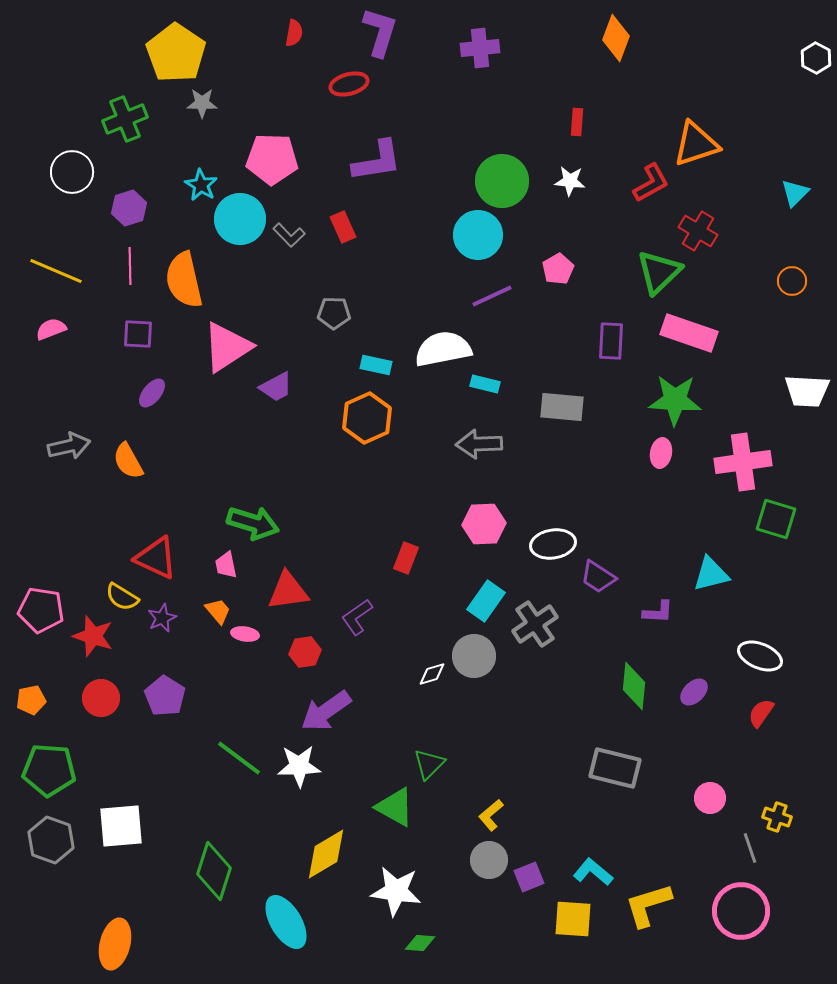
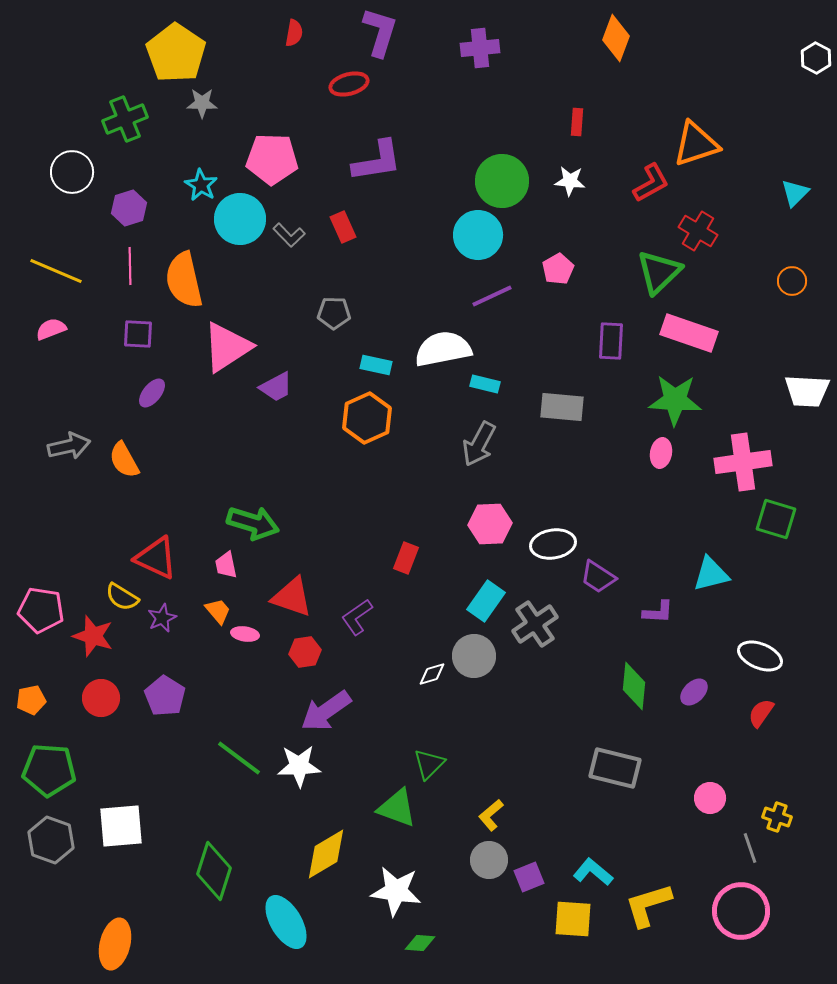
gray arrow at (479, 444): rotated 60 degrees counterclockwise
orange semicircle at (128, 461): moved 4 px left, 1 px up
pink hexagon at (484, 524): moved 6 px right
red triangle at (288, 591): moved 4 px right, 6 px down; rotated 27 degrees clockwise
green triangle at (395, 807): moved 2 px right, 1 px down; rotated 9 degrees counterclockwise
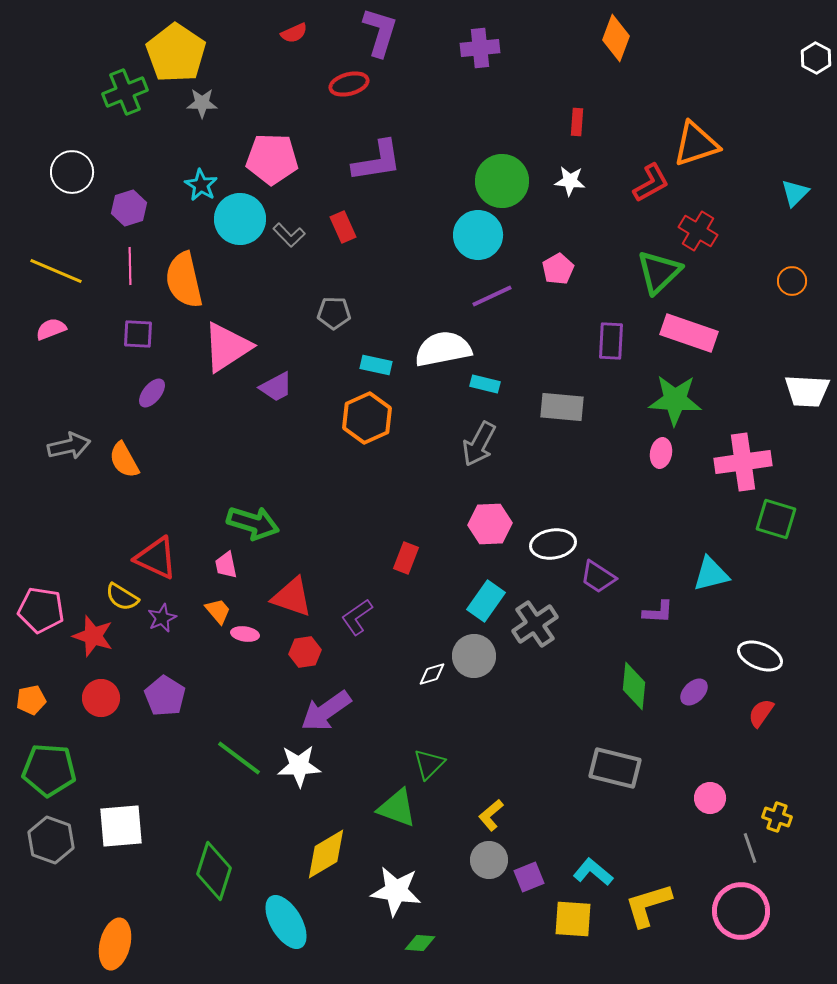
red semicircle at (294, 33): rotated 56 degrees clockwise
green cross at (125, 119): moved 27 px up
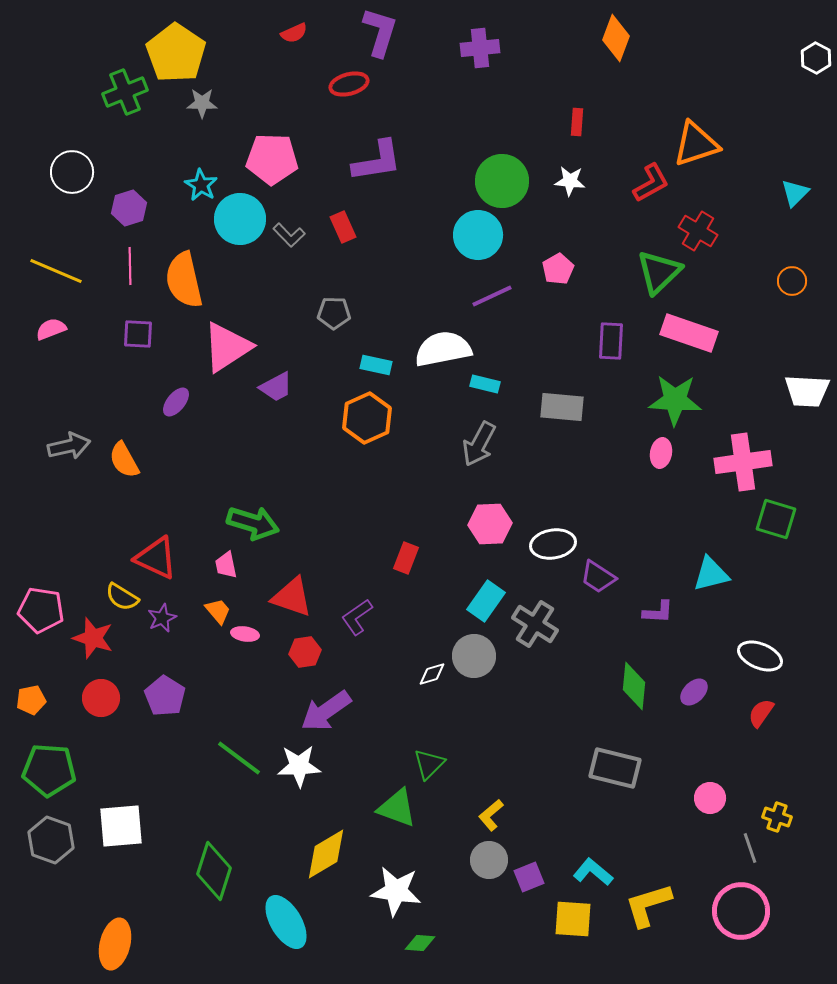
purple ellipse at (152, 393): moved 24 px right, 9 px down
gray cross at (535, 624): rotated 24 degrees counterclockwise
red star at (93, 636): moved 2 px down
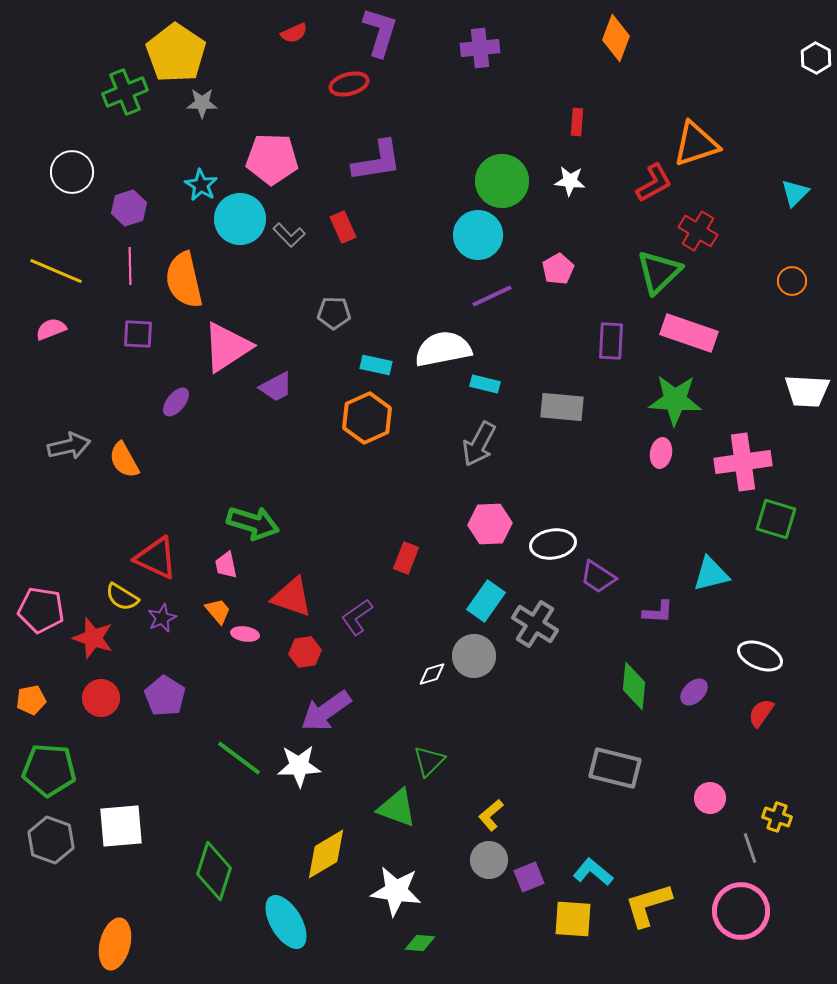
red L-shape at (651, 183): moved 3 px right
green triangle at (429, 764): moved 3 px up
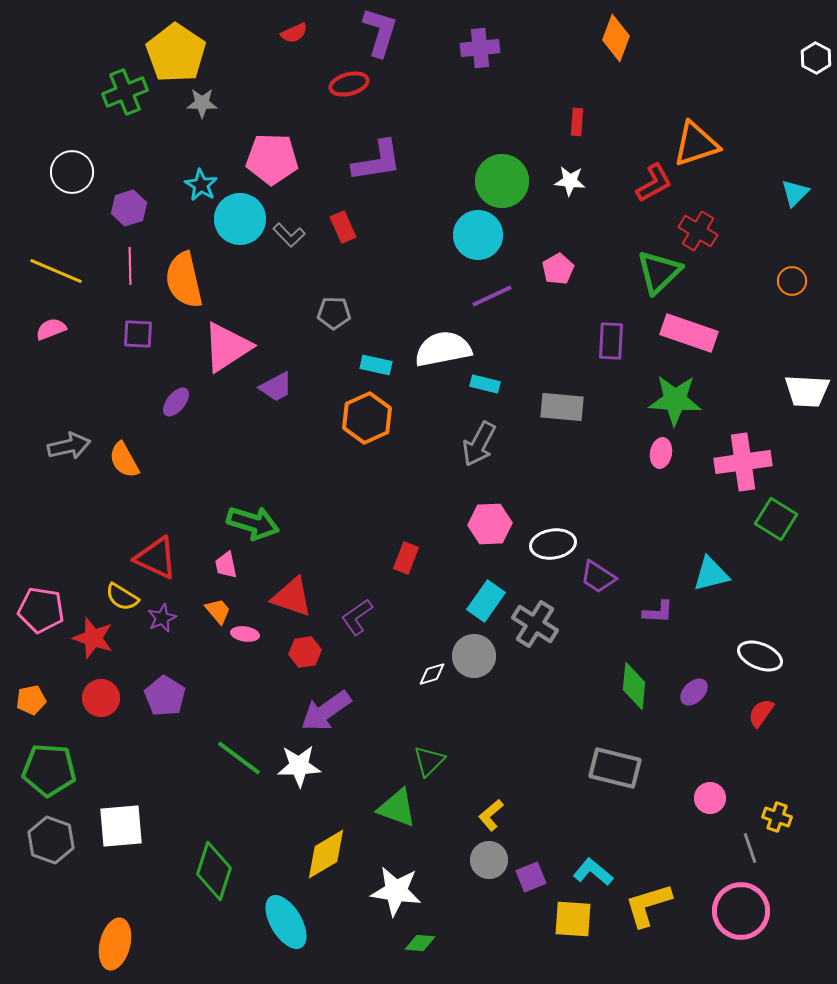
green square at (776, 519): rotated 15 degrees clockwise
purple square at (529, 877): moved 2 px right
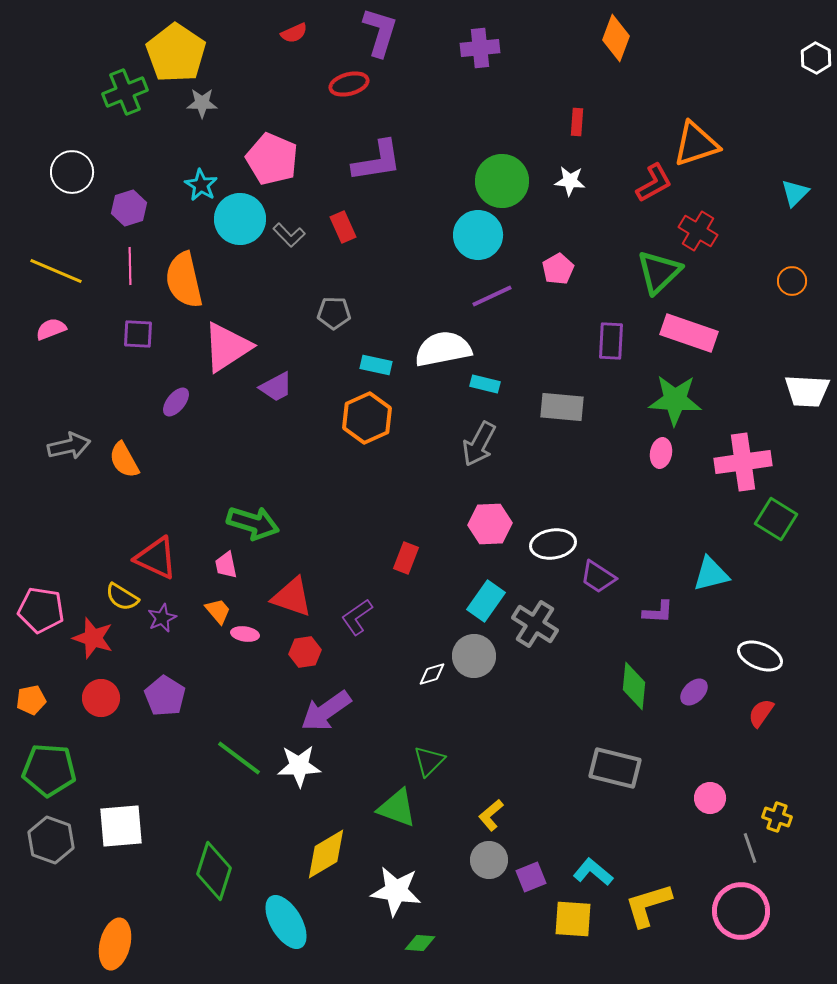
pink pentagon at (272, 159): rotated 21 degrees clockwise
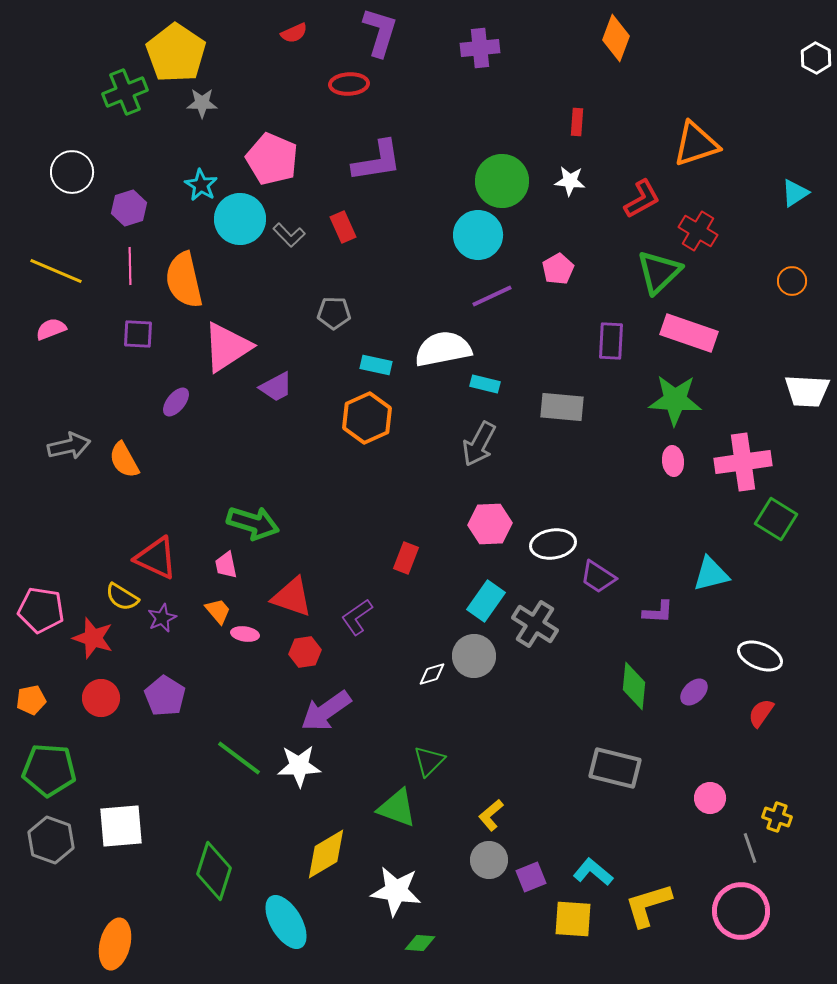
red ellipse at (349, 84): rotated 12 degrees clockwise
red L-shape at (654, 183): moved 12 px left, 16 px down
cyan triangle at (795, 193): rotated 12 degrees clockwise
pink ellipse at (661, 453): moved 12 px right, 8 px down; rotated 16 degrees counterclockwise
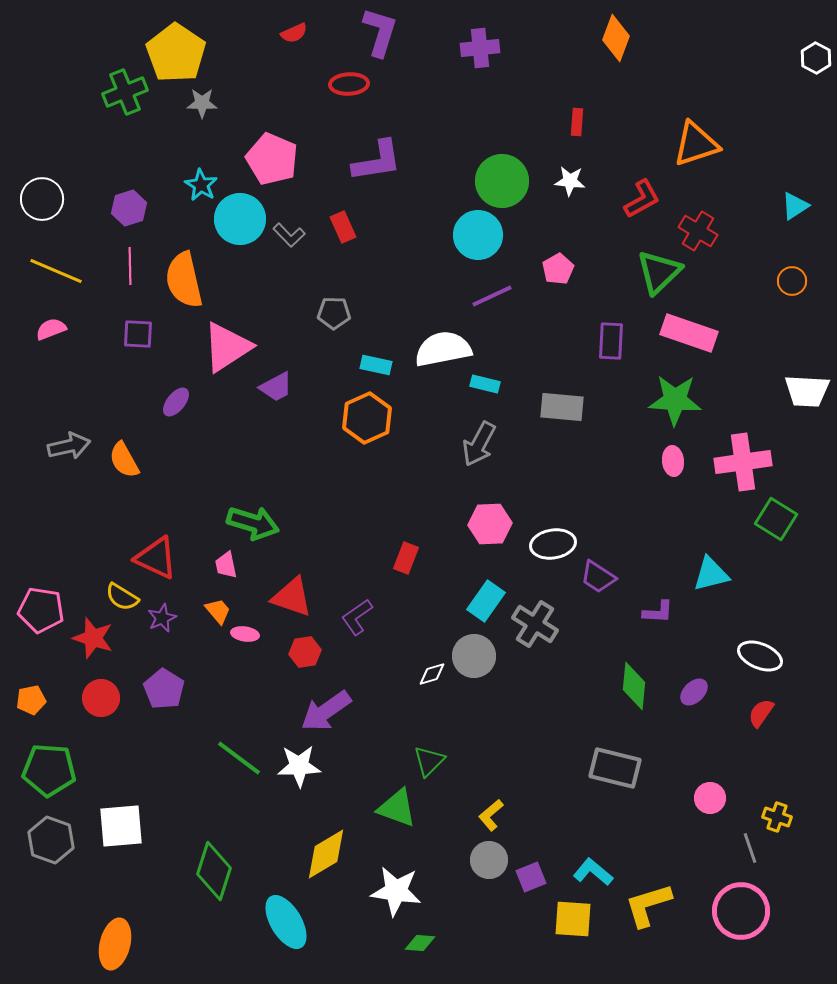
white circle at (72, 172): moved 30 px left, 27 px down
cyan triangle at (795, 193): moved 13 px down
purple pentagon at (165, 696): moved 1 px left, 7 px up
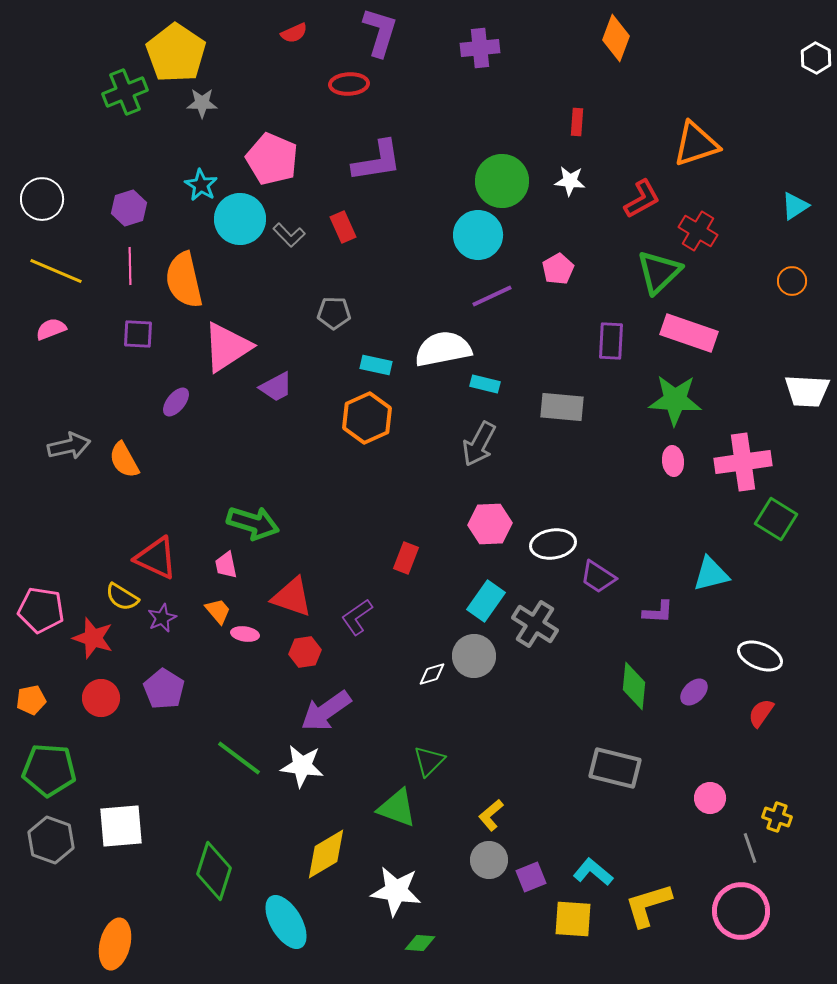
white star at (299, 766): moved 3 px right; rotated 9 degrees clockwise
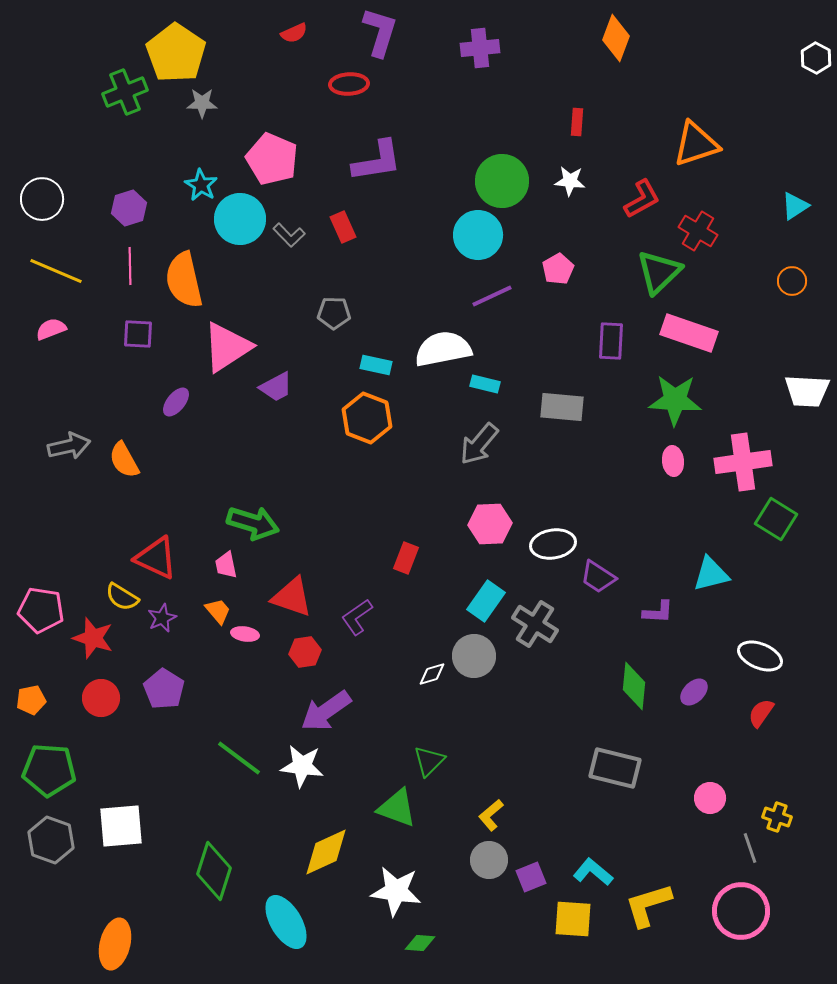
orange hexagon at (367, 418): rotated 15 degrees counterclockwise
gray arrow at (479, 444): rotated 12 degrees clockwise
yellow diamond at (326, 854): moved 2 px up; rotated 6 degrees clockwise
